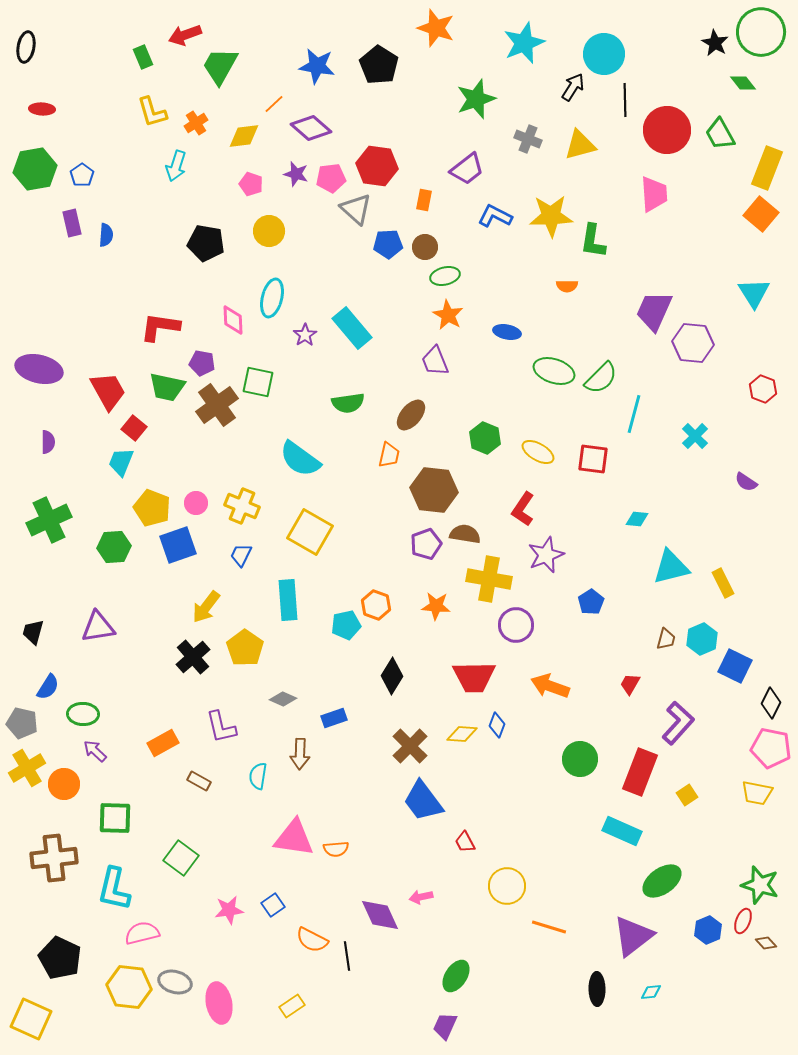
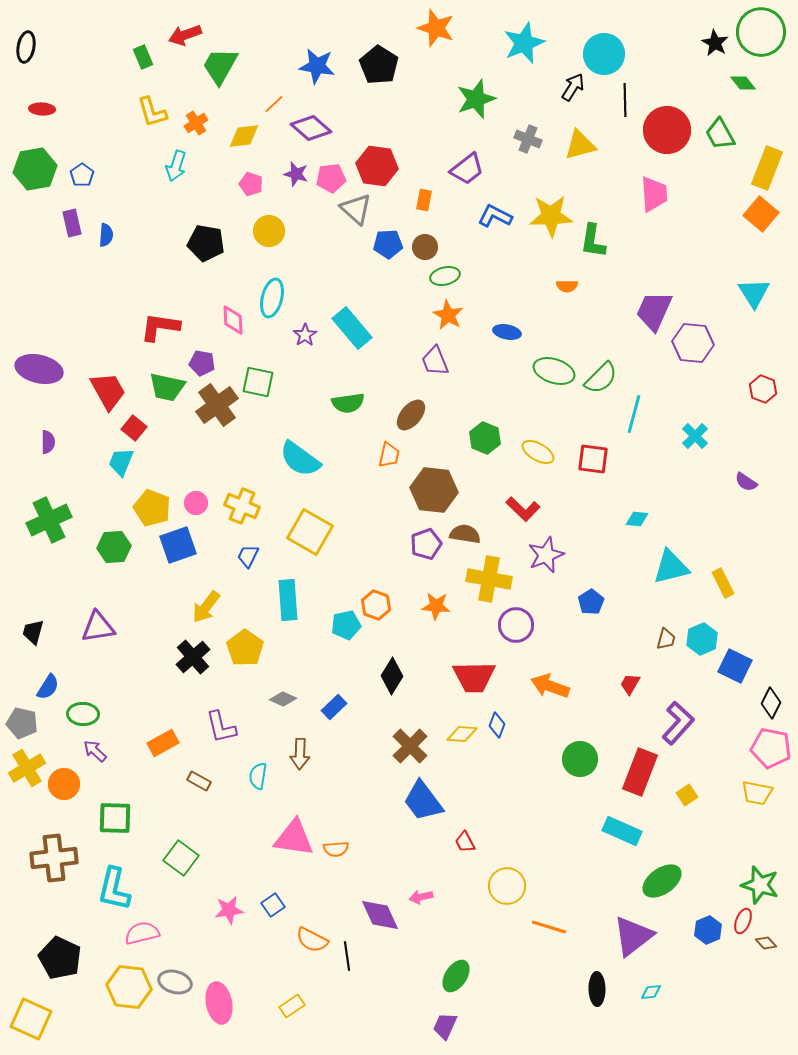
red L-shape at (523, 509): rotated 80 degrees counterclockwise
blue trapezoid at (241, 555): moved 7 px right, 1 px down
blue rectangle at (334, 718): moved 11 px up; rotated 25 degrees counterclockwise
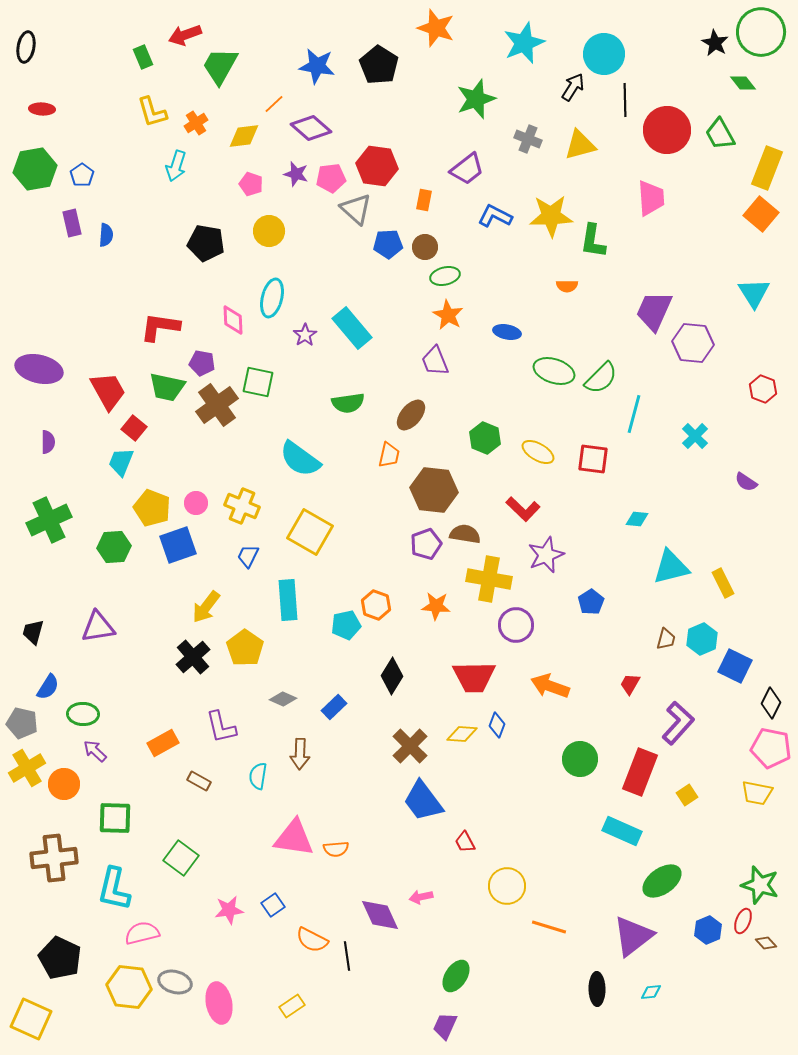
pink trapezoid at (654, 194): moved 3 px left, 4 px down
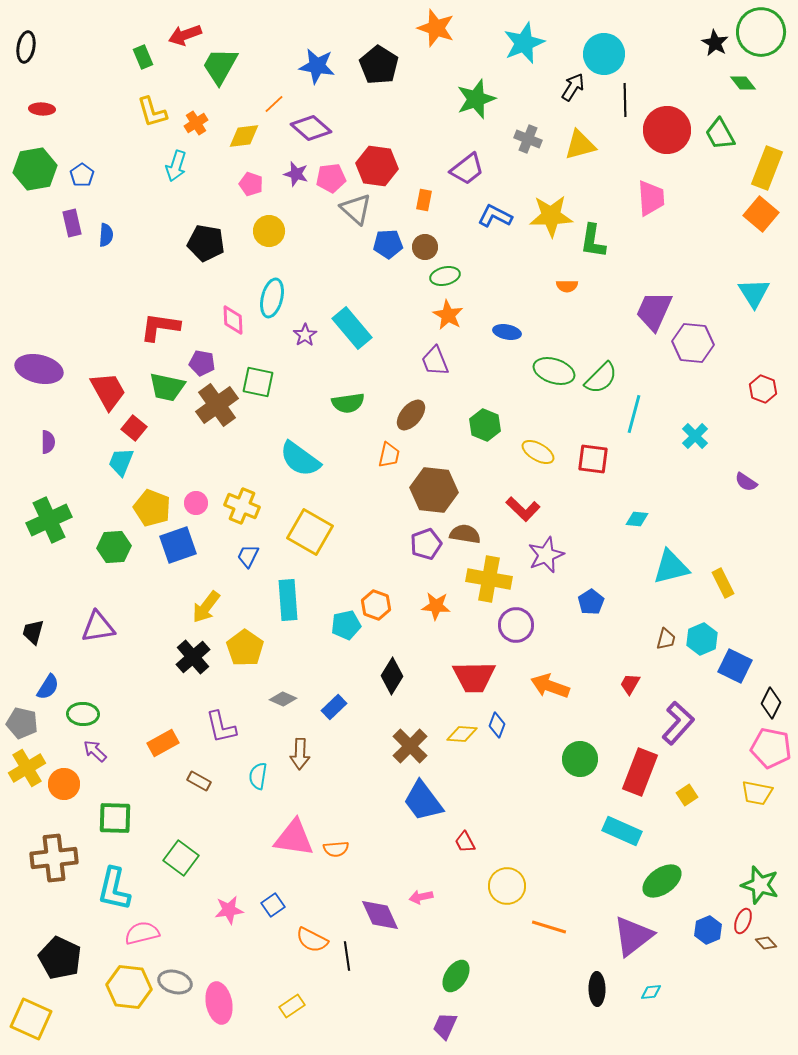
green hexagon at (485, 438): moved 13 px up
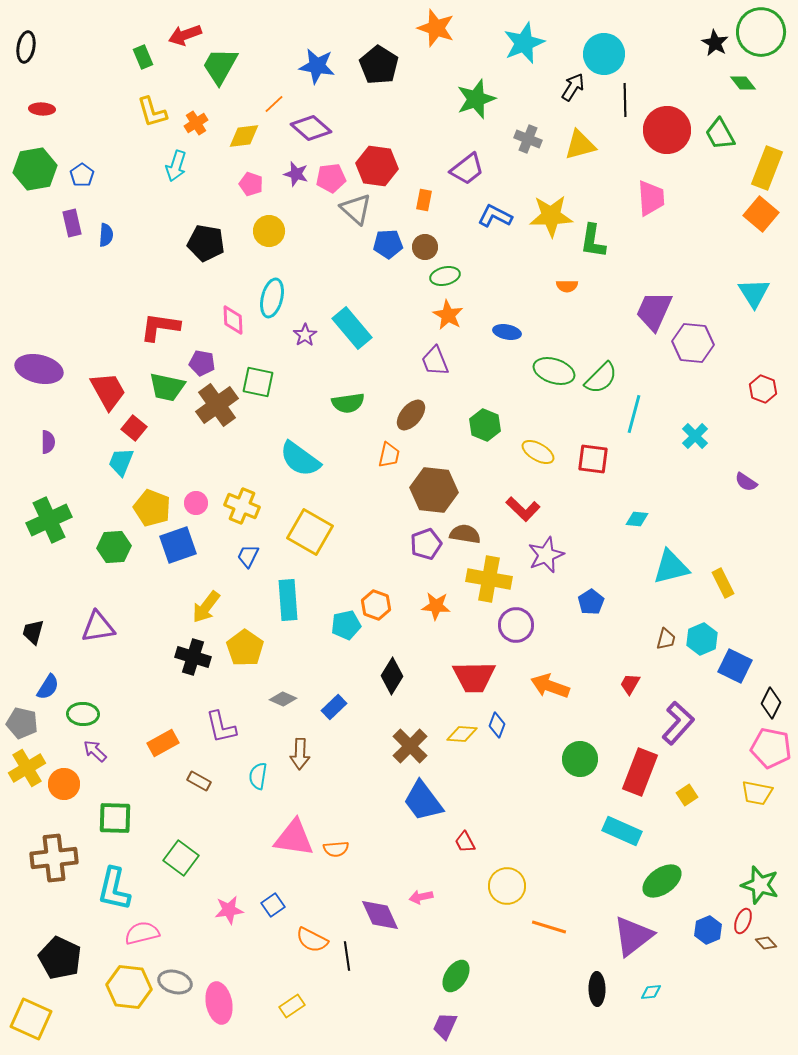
black cross at (193, 657): rotated 32 degrees counterclockwise
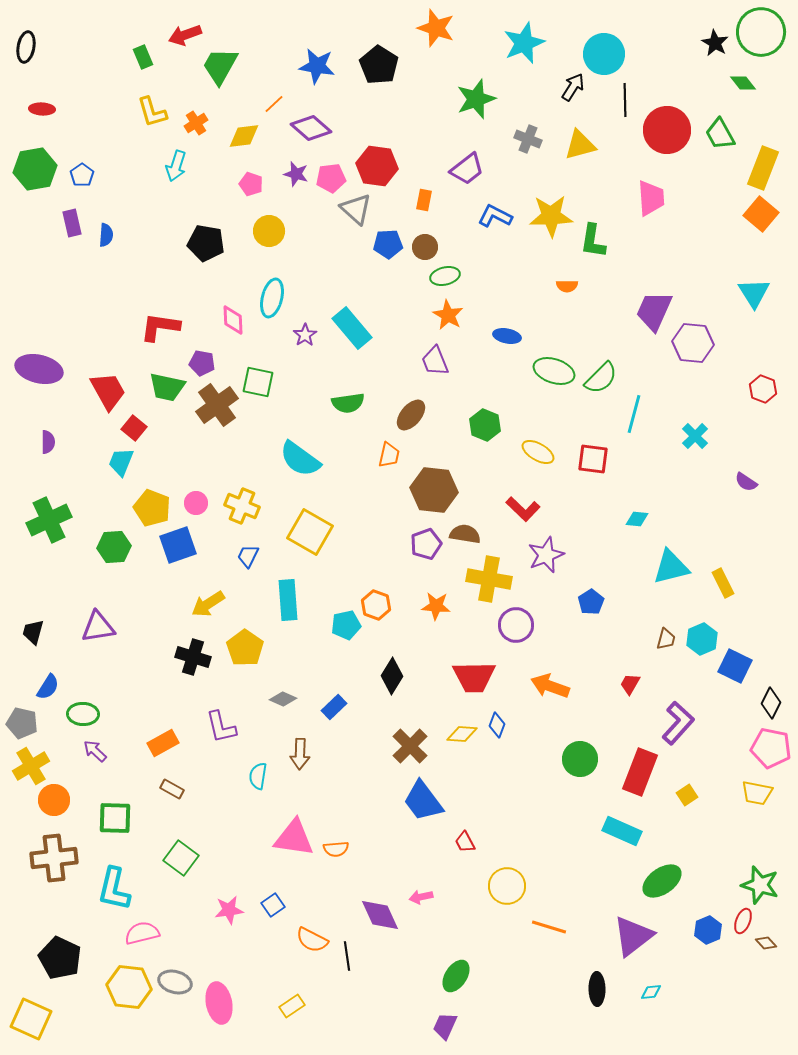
yellow rectangle at (767, 168): moved 4 px left
blue ellipse at (507, 332): moved 4 px down
yellow arrow at (206, 607): moved 2 px right, 3 px up; rotated 20 degrees clockwise
yellow cross at (27, 768): moved 4 px right, 2 px up
brown rectangle at (199, 781): moved 27 px left, 8 px down
orange circle at (64, 784): moved 10 px left, 16 px down
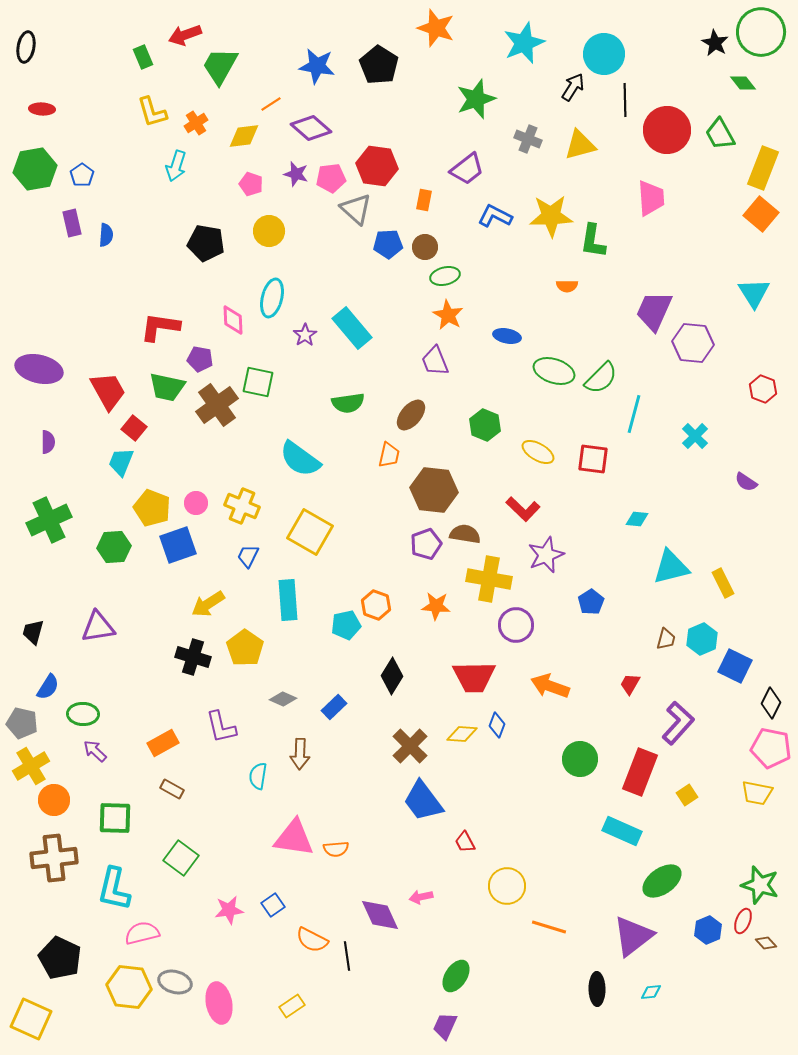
orange line at (274, 104): moved 3 px left; rotated 10 degrees clockwise
purple pentagon at (202, 363): moved 2 px left, 4 px up
